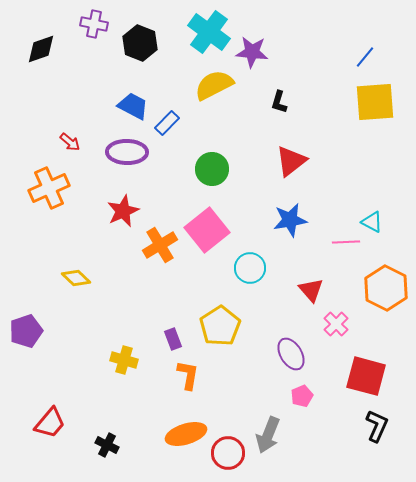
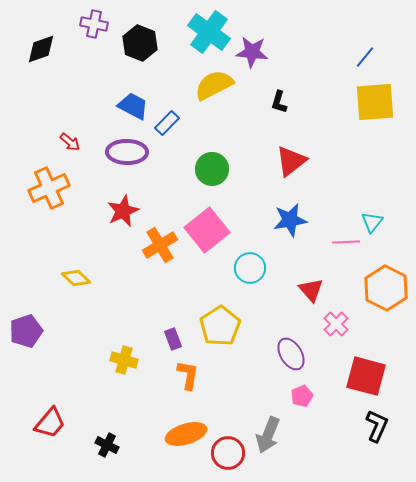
cyan triangle at (372, 222): rotated 40 degrees clockwise
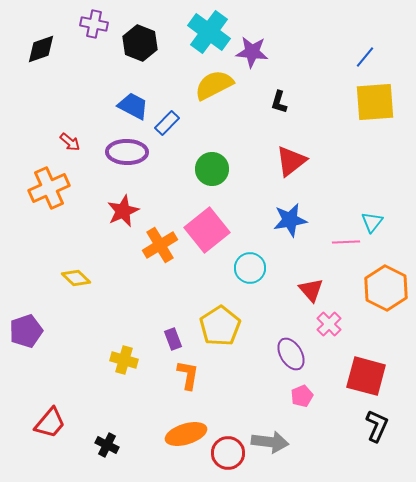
pink cross at (336, 324): moved 7 px left
gray arrow at (268, 435): moved 2 px right, 7 px down; rotated 105 degrees counterclockwise
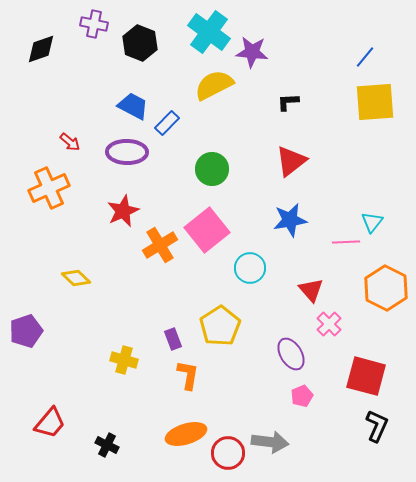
black L-shape at (279, 102): moved 9 px right; rotated 70 degrees clockwise
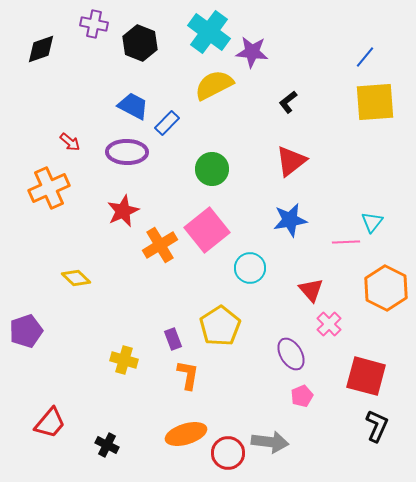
black L-shape at (288, 102): rotated 35 degrees counterclockwise
